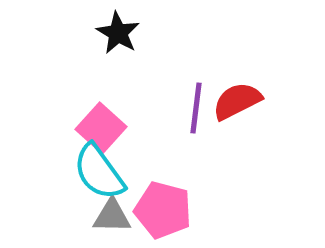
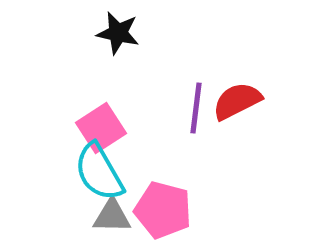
black star: rotated 18 degrees counterclockwise
pink square: rotated 15 degrees clockwise
cyan semicircle: rotated 6 degrees clockwise
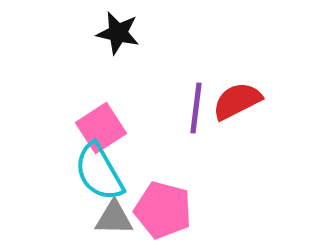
gray triangle: moved 2 px right, 2 px down
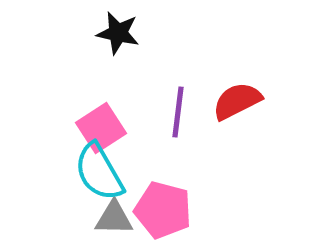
purple line: moved 18 px left, 4 px down
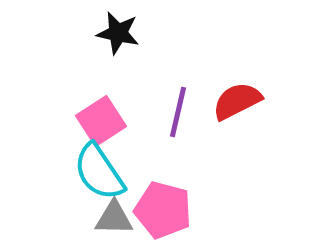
purple line: rotated 6 degrees clockwise
pink square: moved 7 px up
cyan semicircle: rotated 4 degrees counterclockwise
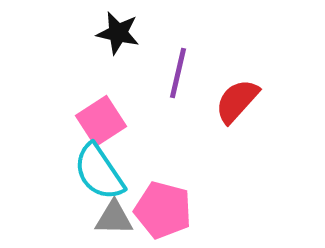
red semicircle: rotated 21 degrees counterclockwise
purple line: moved 39 px up
